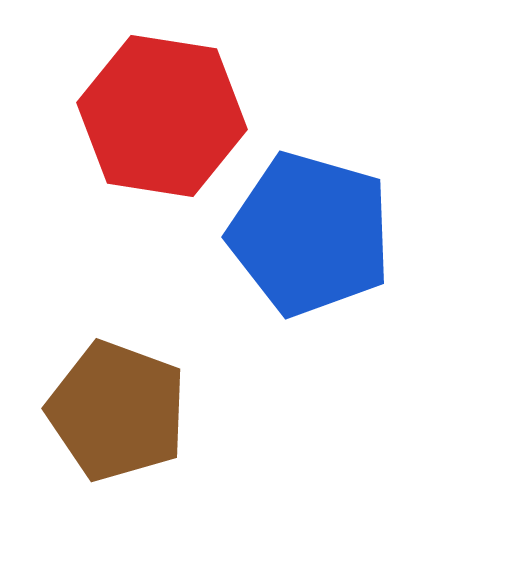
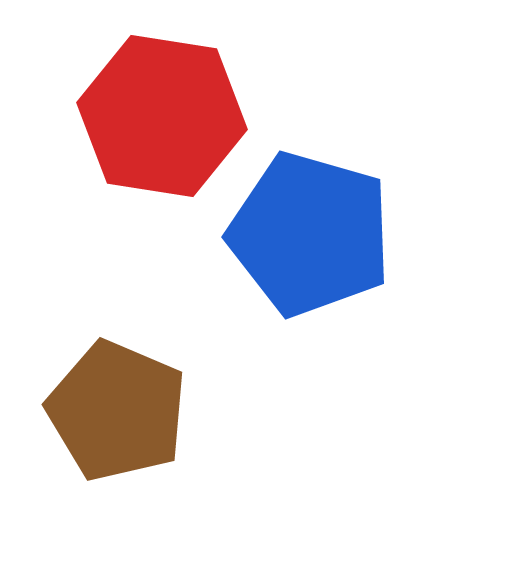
brown pentagon: rotated 3 degrees clockwise
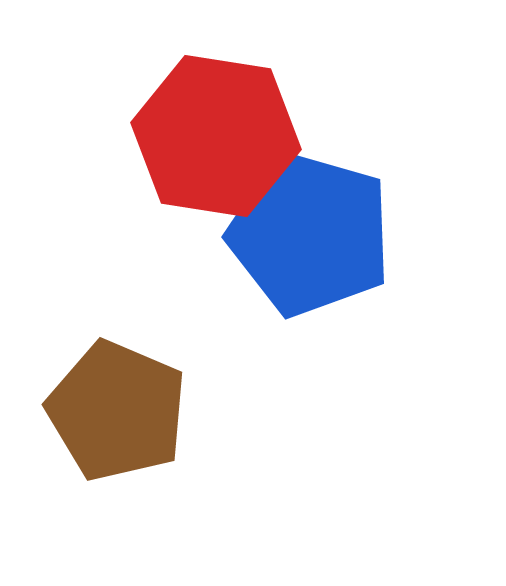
red hexagon: moved 54 px right, 20 px down
